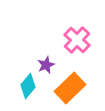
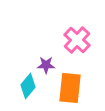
purple star: rotated 24 degrees clockwise
orange rectangle: rotated 40 degrees counterclockwise
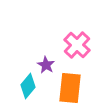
pink cross: moved 5 px down
purple star: rotated 30 degrees clockwise
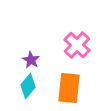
purple star: moved 15 px left, 5 px up
orange rectangle: moved 1 px left
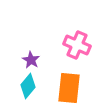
pink cross: rotated 20 degrees counterclockwise
